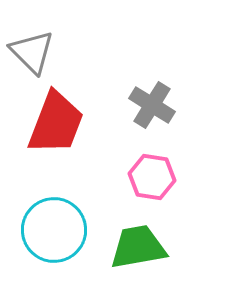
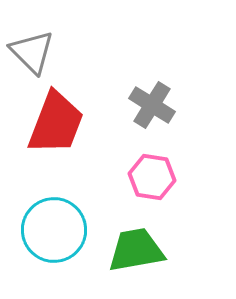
green trapezoid: moved 2 px left, 3 px down
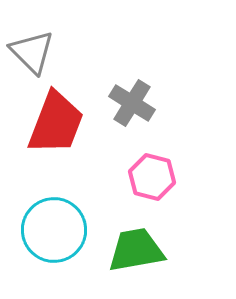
gray cross: moved 20 px left, 2 px up
pink hexagon: rotated 6 degrees clockwise
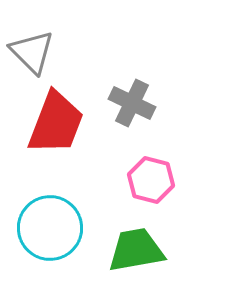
gray cross: rotated 6 degrees counterclockwise
pink hexagon: moved 1 px left, 3 px down
cyan circle: moved 4 px left, 2 px up
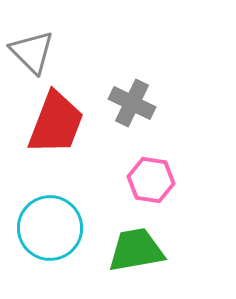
pink hexagon: rotated 6 degrees counterclockwise
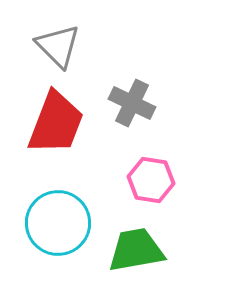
gray triangle: moved 26 px right, 6 px up
cyan circle: moved 8 px right, 5 px up
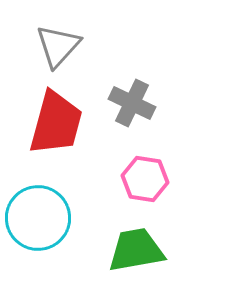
gray triangle: rotated 27 degrees clockwise
red trapezoid: rotated 6 degrees counterclockwise
pink hexagon: moved 6 px left, 1 px up
cyan circle: moved 20 px left, 5 px up
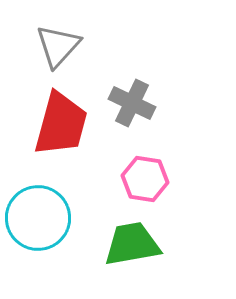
red trapezoid: moved 5 px right, 1 px down
green trapezoid: moved 4 px left, 6 px up
